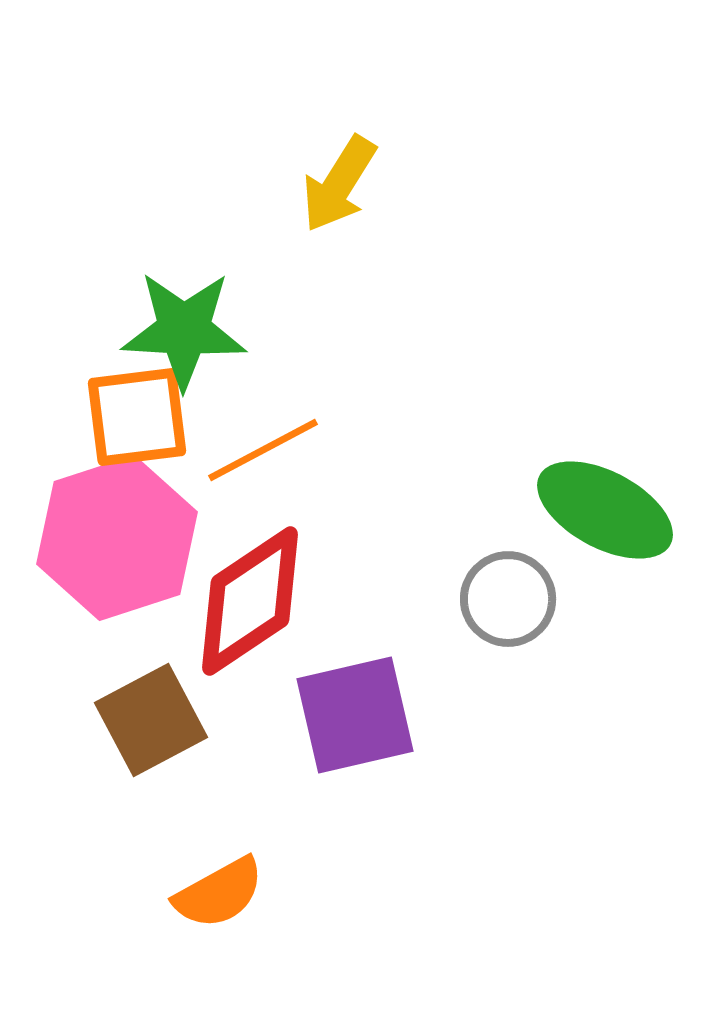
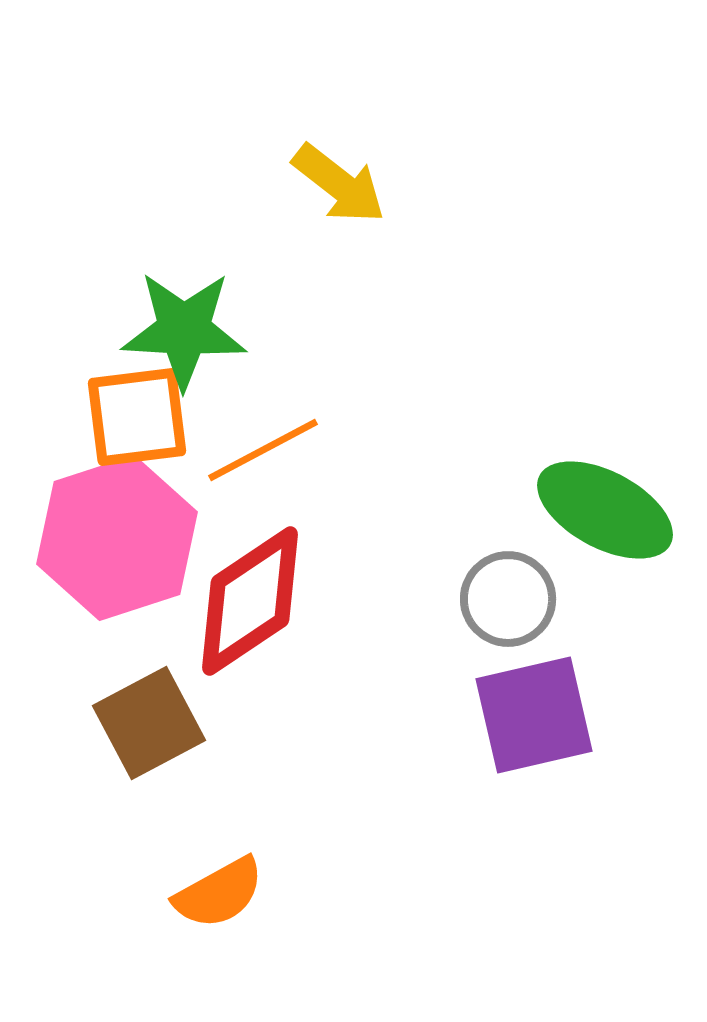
yellow arrow: rotated 84 degrees counterclockwise
purple square: moved 179 px right
brown square: moved 2 px left, 3 px down
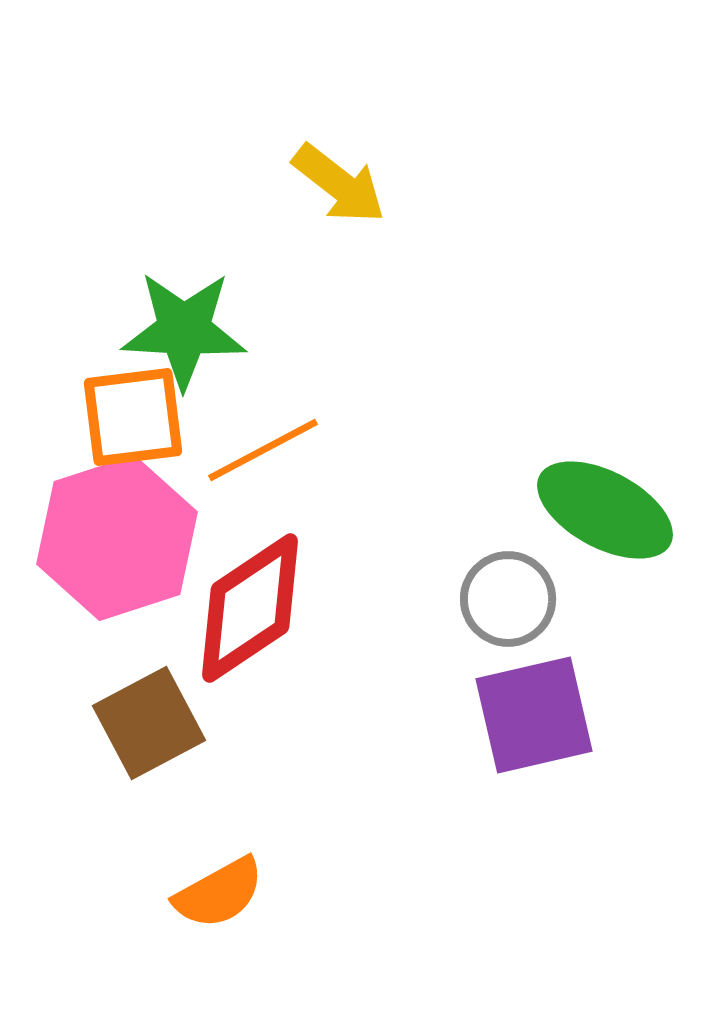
orange square: moved 4 px left
red diamond: moved 7 px down
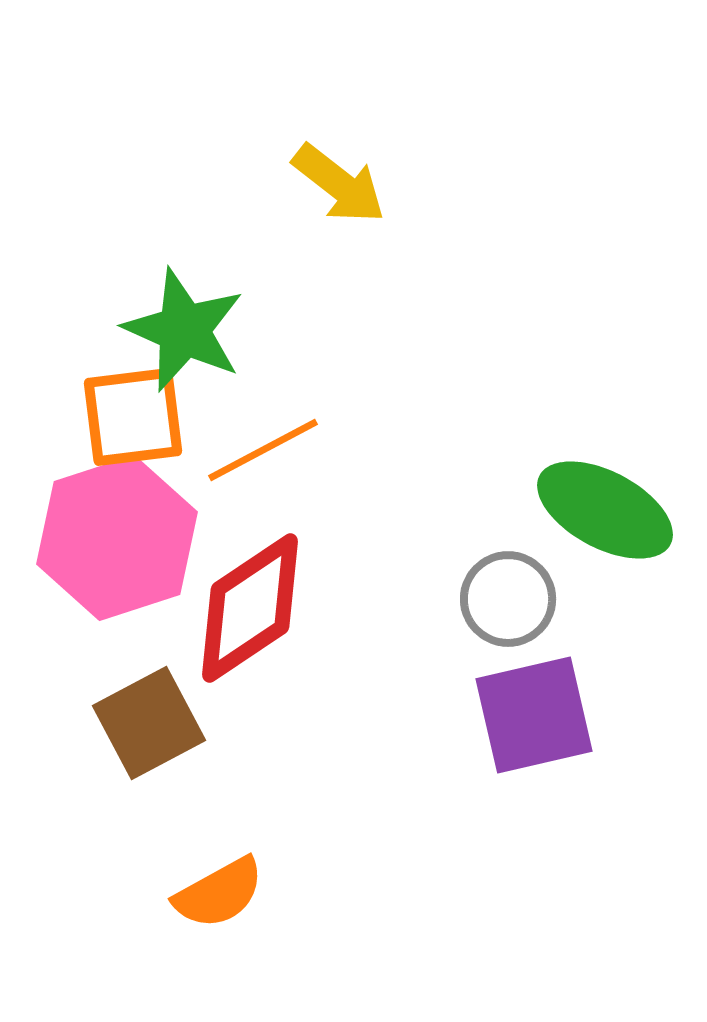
green star: rotated 21 degrees clockwise
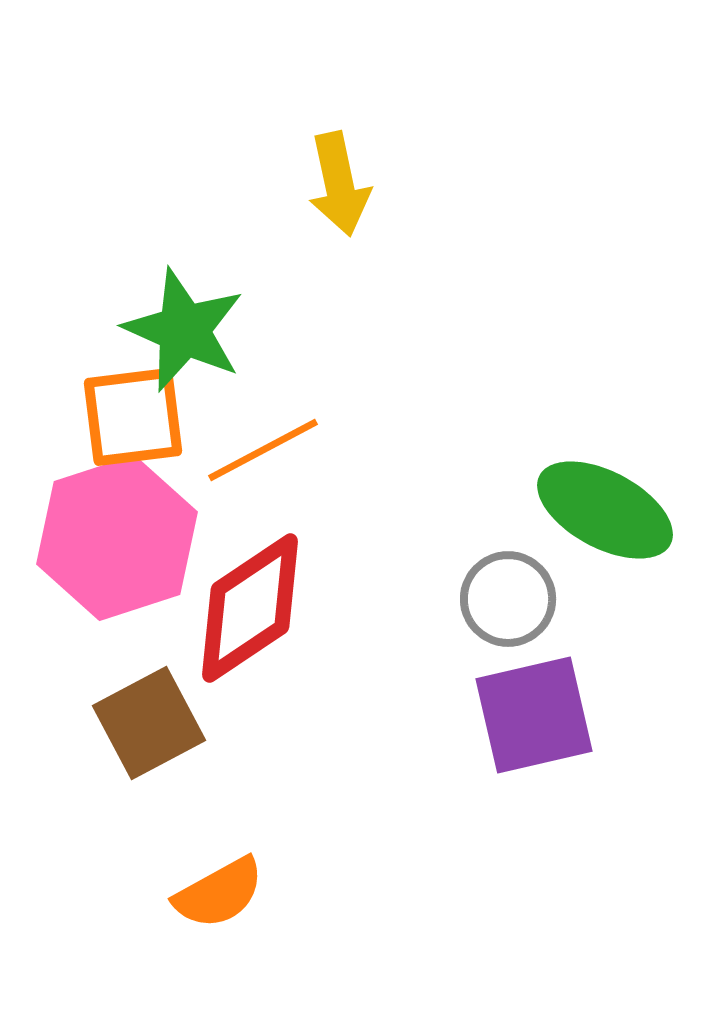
yellow arrow: rotated 40 degrees clockwise
